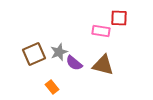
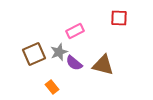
pink rectangle: moved 26 px left; rotated 36 degrees counterclockwise
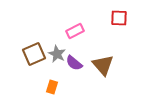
gray star: moved 2 px left, 2 px down; rotated 24 degrees counterclockwise
brown triangle: rotated 35 degrees clockwise
orange rectangle: rotated 56 degrees clockwise
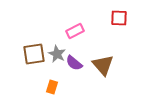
brown square: rotated 15 degrees clockwise
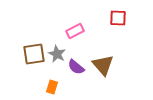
red square: moved 1 px left
purple semicircle: moved 2 px right, 4 px down
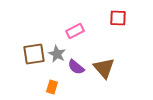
brown triangle: moved 1 px right, 3 px down
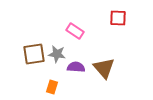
pink rectangle: rotated 60 degrees clockwise
gray star: rotated 18 degrees counterclockwise
purple semicircle: rotated 144 degrees clockwise
